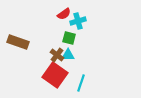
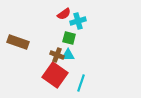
brown cross: rotated 16 degrees counterclockwise
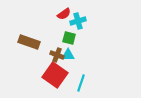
brown rectangle: moved 11 px right
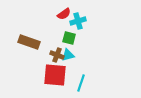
cyan triangle: rotated 16 degrees counterclockwise
red square: rotated 30 degrees counterclockwise
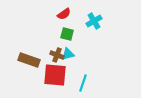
cyan cross: moved 16 px right; rotated 14 degrees counterclockwise
green square: moved 2 px left, 4 px up
brown rectangle: moved 18 px down
cyan triangle: moved 1 px up
cyan line: moved 2 px right
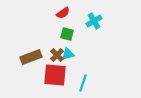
red semicircle: moved 1 px left, 1 px up
brown cross: rotated 24 degrees clockwise
brown rectangle: moved 2 px right, 3 px up; rotated 40 degrees counterclockwise
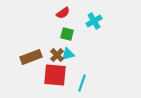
cyan line: moved 1 px left
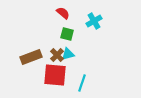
red semicircle: rotated 104 degrees counterclockwise
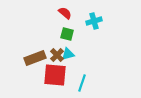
red semicircle: moved 2 px right
cyan cross: rotated 14 degrees clockwise
brown rectangle: moved 4 px right, 1 px down
